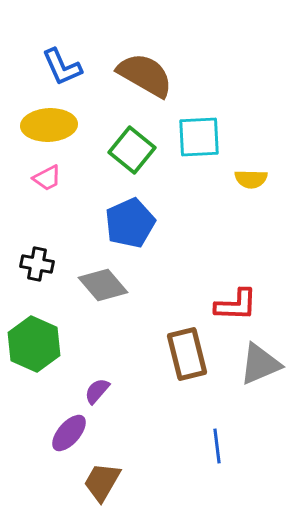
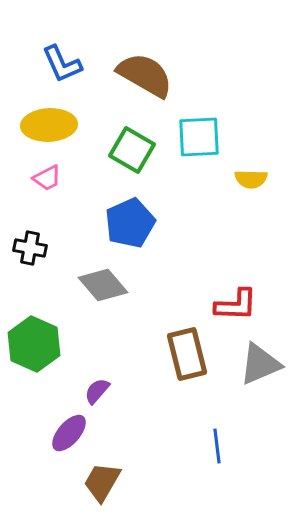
blue L-shape: moved 3 px up
green square: rotated 9 degrees counterclockwise
black cross: moved 7 px left, 16 px up
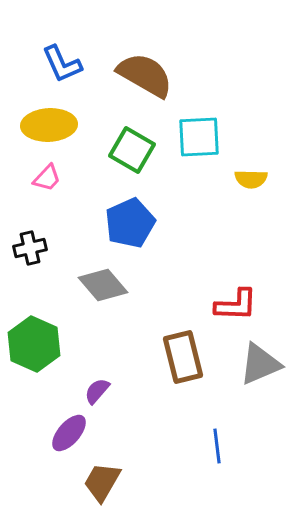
pink trapezoid: rotated 20 degrees counterclockwise
black cross: rotated 24 degrees counterclockwise
brown rectangle: moved 4 px left, 3 px down
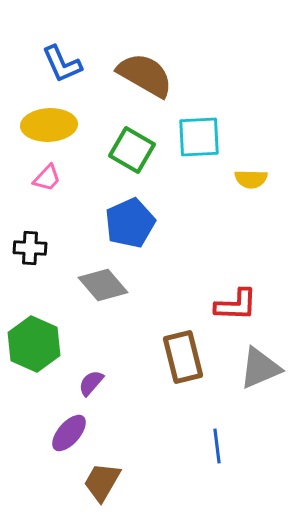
black cross: rotated 16 degrees clockwise
gray triangle: moved 4 px down
purple semicircle: moved 6 px left, 8 px up
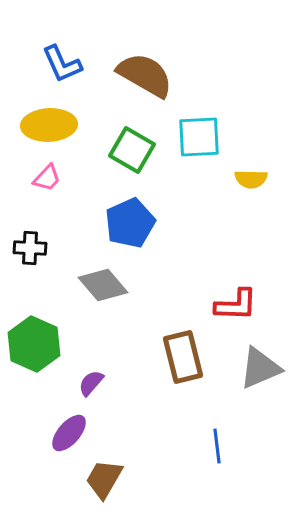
brown trapezoid: moved 2 px right, 3 px up
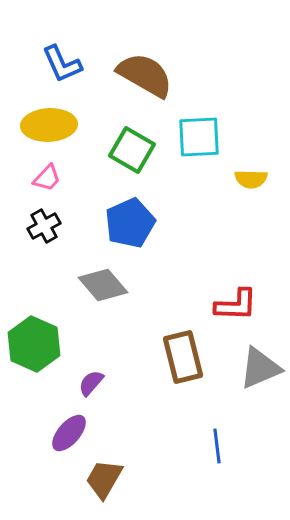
black cross: moved 14 px right, 22 px up; rotated 32 degrees counterclockwise
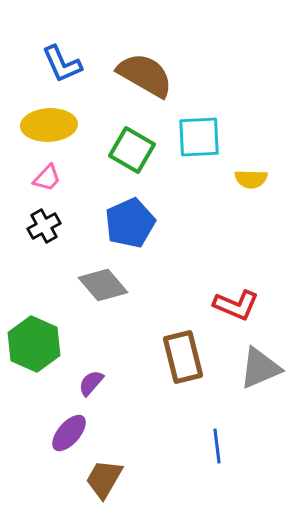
red L-shape: rotated 21 degrees clockwise
